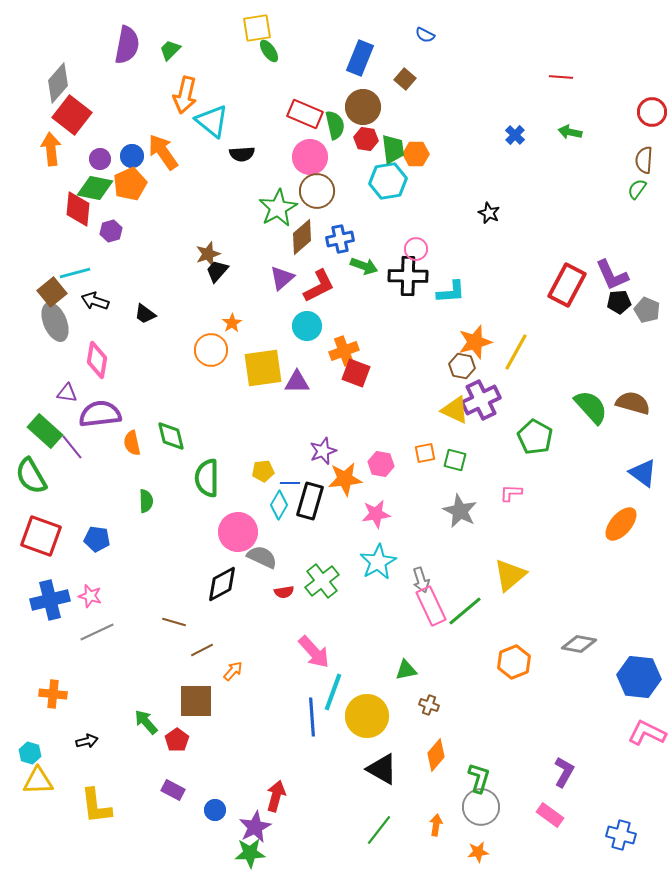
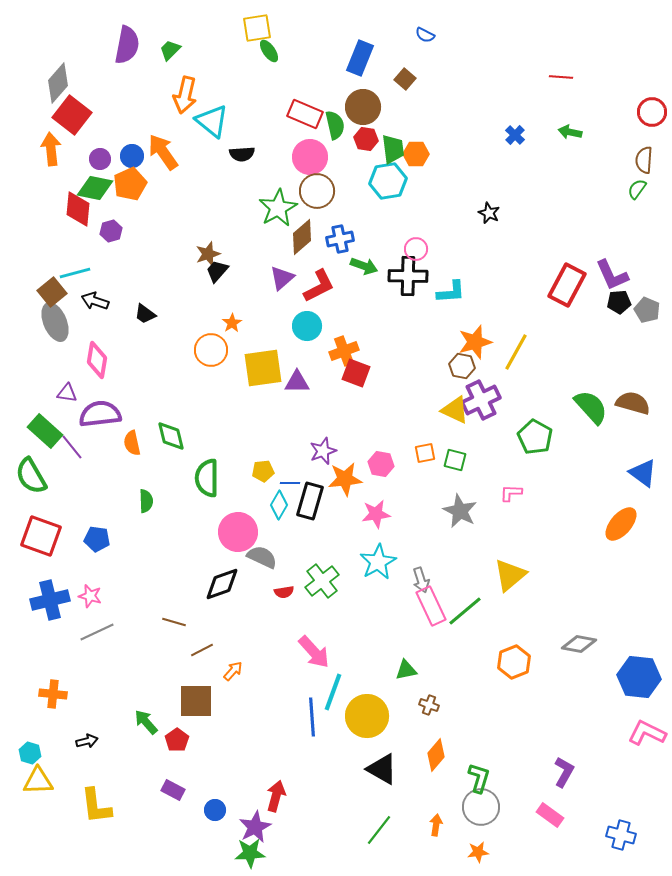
black diamond at (222, 584): rotated 9 degrees clockwise
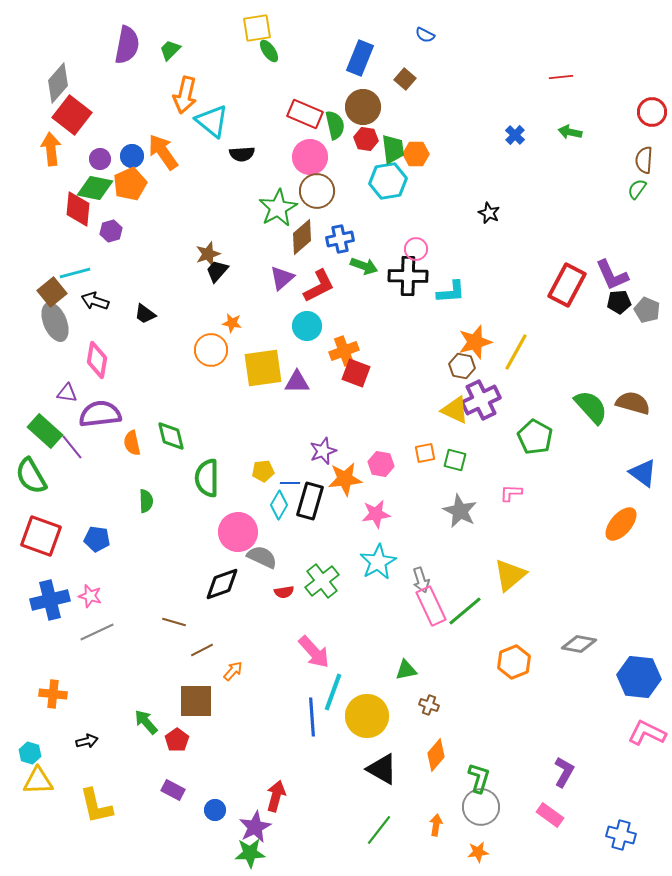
red line at (561, 77): rotated 10 degrees counterclockwise
orange star at (232, 323): rotated 30 degrees counterclockwise
yellow L-shape at (96, 806): rotated 6 degrees counterclockwise
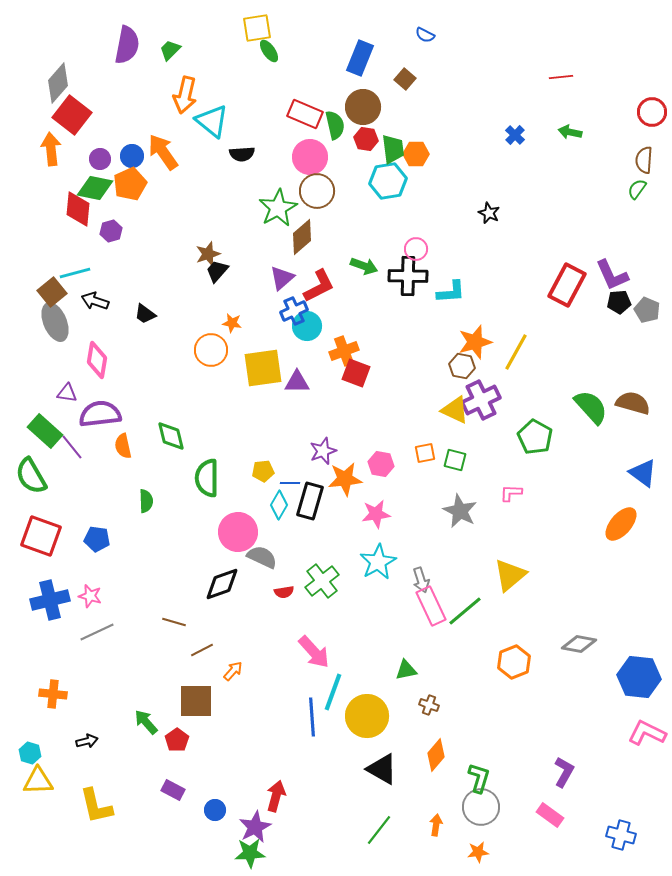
blue cross at (340, 239): moved 46 px left, 72 px down; rotated 12 degrees counterclockwise
orange semicircle at (132, 443): moved 9 px left, 3 px down
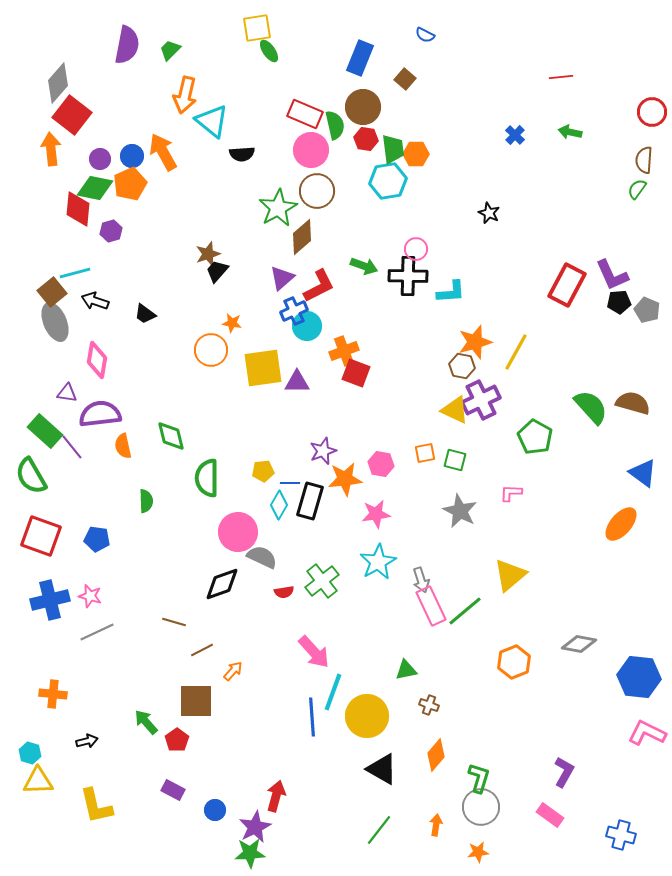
orange arrow at (163, 152): rotated 6 degrees clockwise
pink circle at (310, 157): moved 1 px right, 7 px up
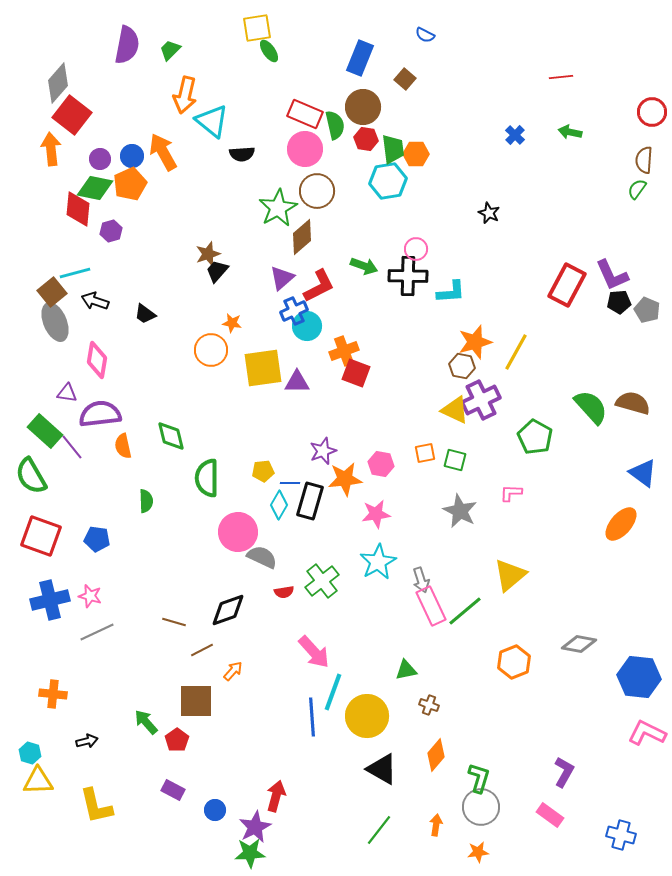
pink circle at (311, 150): moved 6 px left, 1 px up
black diamond at (222, 584): moved 6 px right, 26 px down
